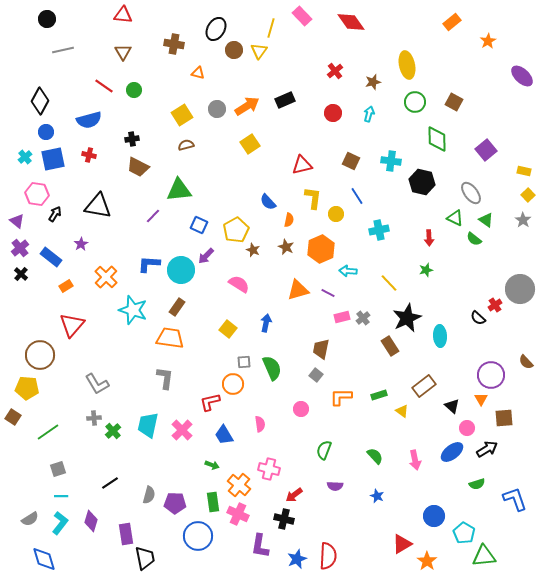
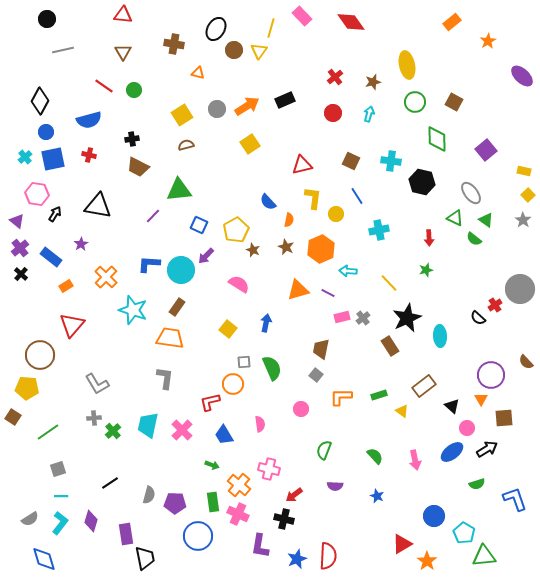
red cross at (335, 71): moved 6 px down
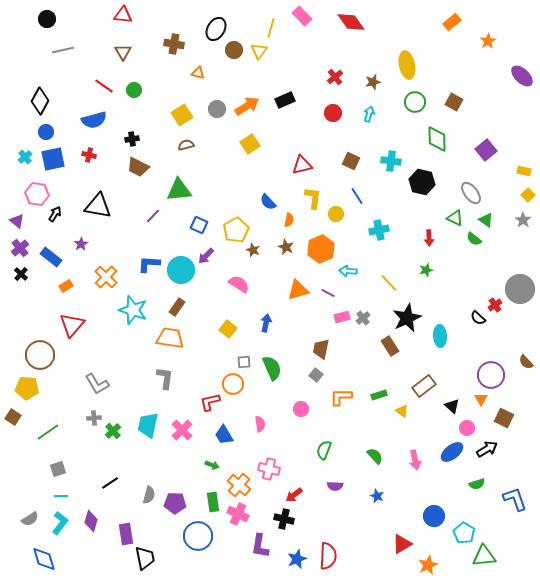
blue semicircle at (89, 120): moved 5 px right
brown square at (504, 418): rotated 30 degrees clockwise
orange star at (427, 561): moved 1 px right, 4 px down; rotated 12 degrees clockwise
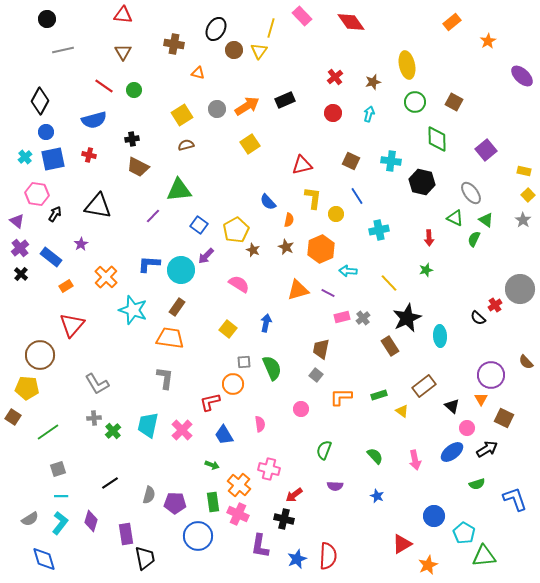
blue square at (199, 225): rotated 12 degrees clockwise
green semicircle at (474, 239): rotated 77 degrees clockwise
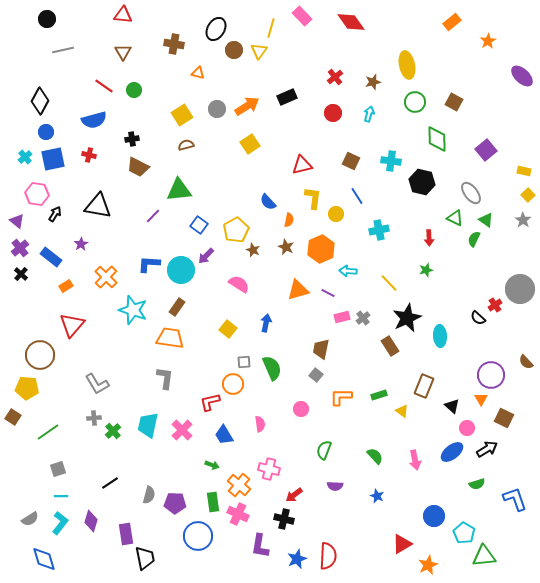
black rectangle at (285, 100): moved 2 px right, 3 px up
brown rectangle at (424, 386): rotated 30 degrees counterclockwise
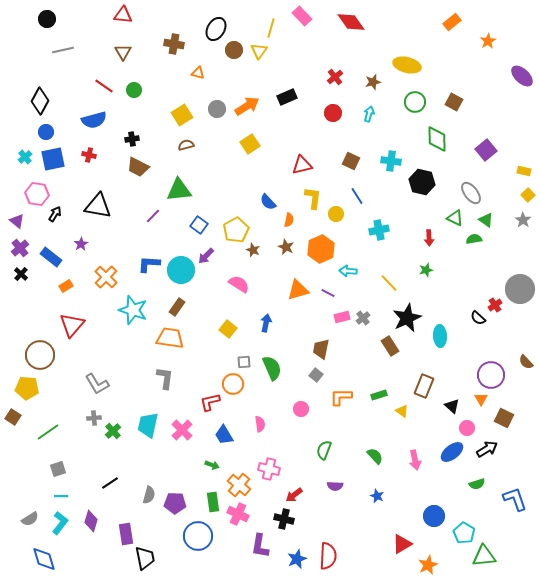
yellow ellipse at (407, 65): rotated 64 degrees counterclockwise
green semicircle at (474, 239): rotated 56 degrees clockwise
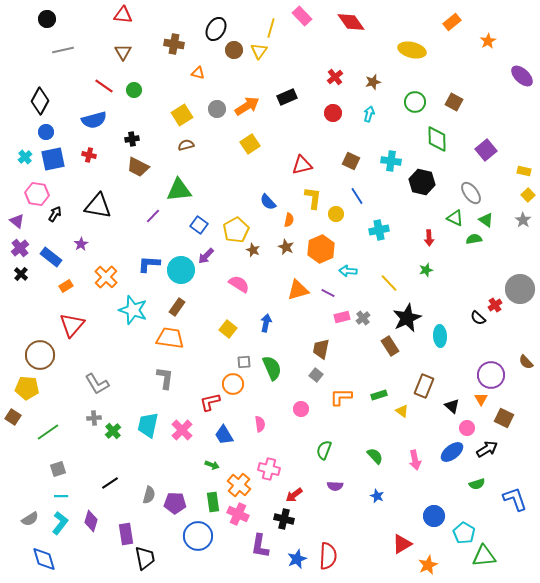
yellow ellipse at (407, 65): moved 5 px right, 15 px up
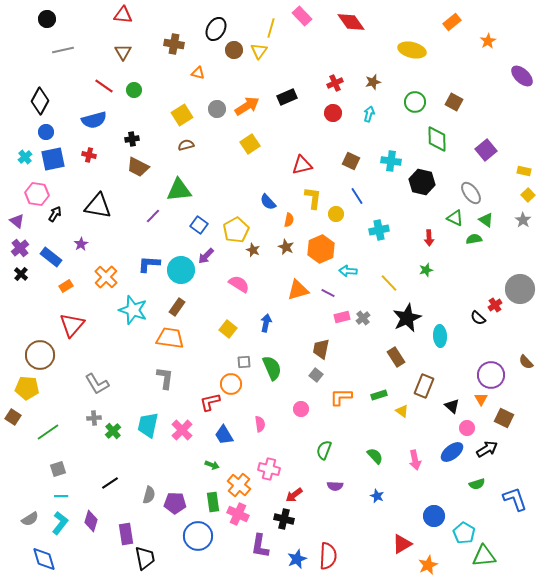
red cross at (335, 77): moved 6 px down; rotated 14 degrees clockwise
brown rectangle at (390, 346): moved 6 px right, 11 px down
orange circle at (233, 384): moved 2 px left
